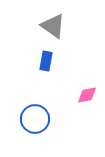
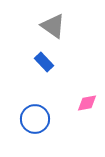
blue rectangle: moved 2 px left, 1 px down; rotated 54 degrees counterclockwise
pink diamond: moved 8 px down
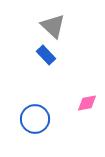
gray triangle: rotated 8 degrees clockwise
blue rectangle: moved 2 px right, 7 px up
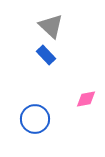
gray triangle: moved 2 px left
pink diamond: moved 1 px left, 4 px up
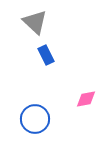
gray triangle: moved 16 px left, 4 px up
blue rectangle: rotated 18 degrees clockwise
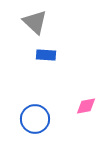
blue rectangle: rotated 60 degrees counterclockwise
pink diamond: moved 7 px down
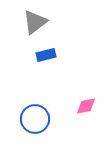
gray triangle: rotated 40 degrees clockwise
blue rectangle: rotated 18 degrees counterclockwise
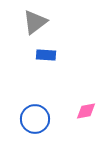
blue rectangle: rotated 18 degrees clockwise
pink diamond: moved 5 px down
